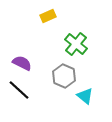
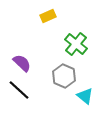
purple semicircle: rotated 18 degrees clockwise
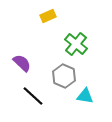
black line: moved 14 px right, 6 px down
cyan triangle: rotated 30 degrees counterclockwise
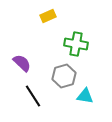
green cross: rotated 30 degrees counterclockwise
gray hexagon: rotated 20 degrees clockwise
black line: rotated 15 degrees clockwise
